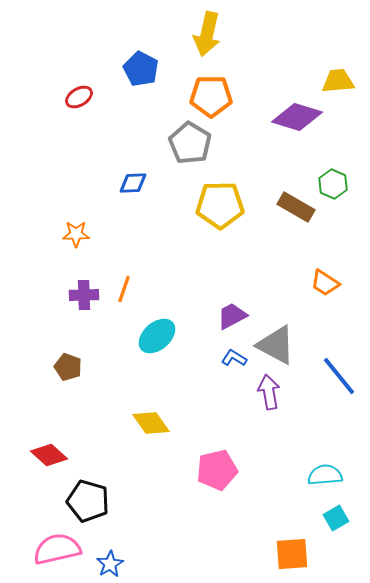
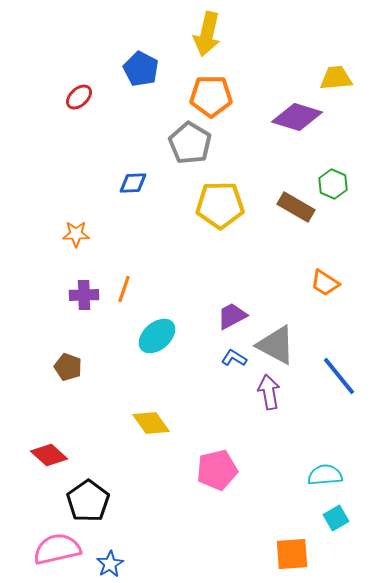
yellow trapezoid: moved 2 px left, 3 px up
red ellipse: rotated 12 degrees counterclockwise
black pentagon: rotated 21 degrees clockwise
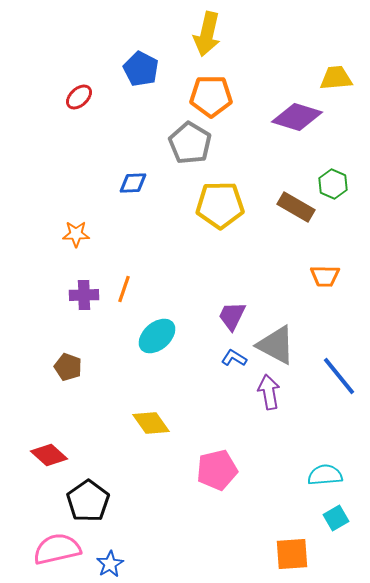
orange trapezoid: moved 7 px up; rotated 32 degrees counterclockwise
purple trapezoid: rotated 36 degrees counterclockwise
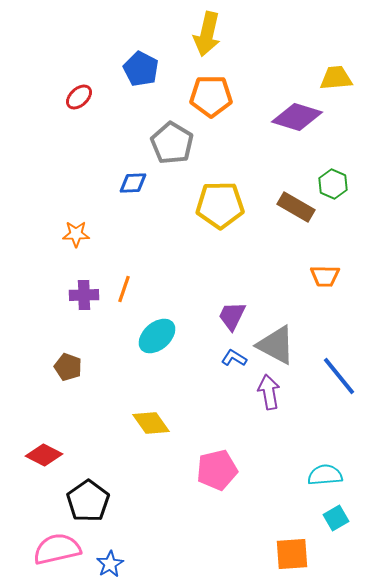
gray pentagon: moved 18 px left
red diamond: moved 5 px left; rotated 15 degrees counterclockwise
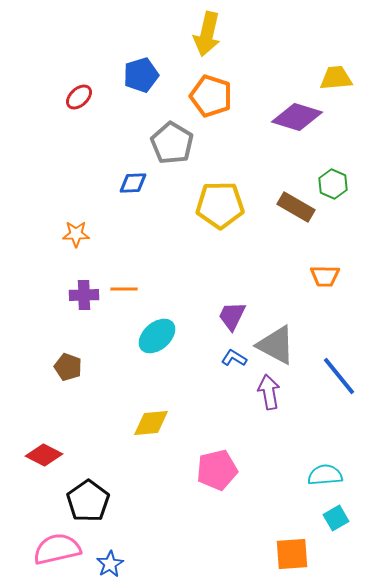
blue pentagon: moved 6 px down; rotated 28 degrees clockwise
orange pentagon: rotated 18 degrees clockwise
orange line: rotated 72 degrees clockwise
yellow diamond: rotated 60 degrees counterclockwise
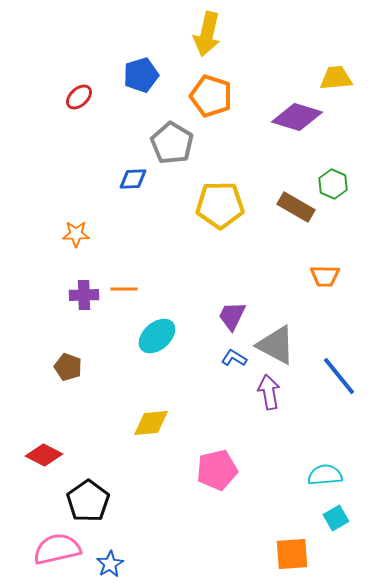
blue diamond: moved 4 px up
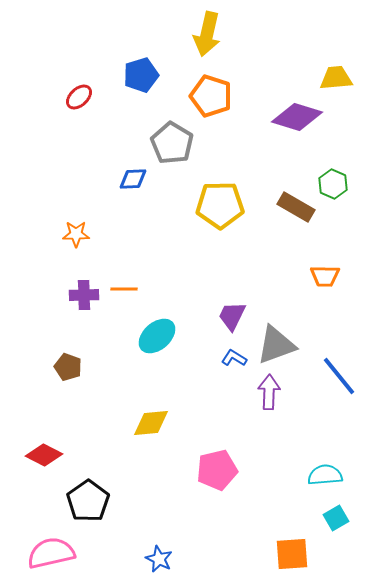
gray triangle: rotated 48 degrees counterclockwise
purple arrow: rotated 12 degrees clockwise
pink semicircle: moved 6 px left, 4 px down
blue star: moved 49 px right, 5 px up; rotated 16 degrees counterclockwise
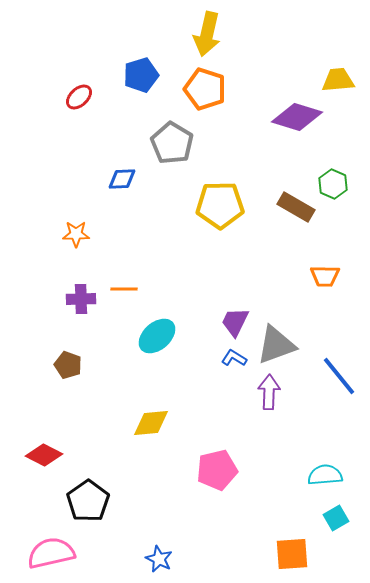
yellow trapezoid: moved 2 px right, 2 px down
orange pentagon: moved 6 px left, 7 px up
blue diamond: moved 11 px left
purple cross: moved 3 px left, 4 px down
purple trapezoid: moved 3 px right, 6 px down
brown pentagon: moved 2 px up
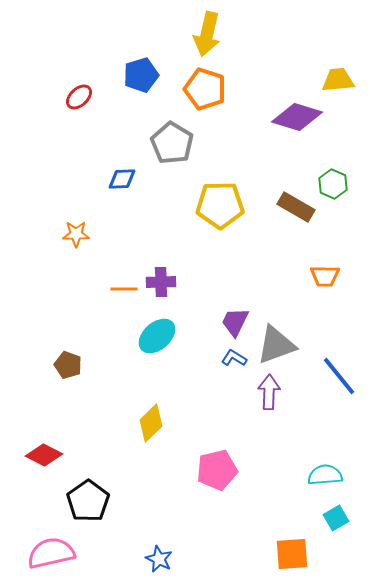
purple cross: moved 80 px right, 17 px up
yellow diamond: rotated 39 degrees counterclockwise
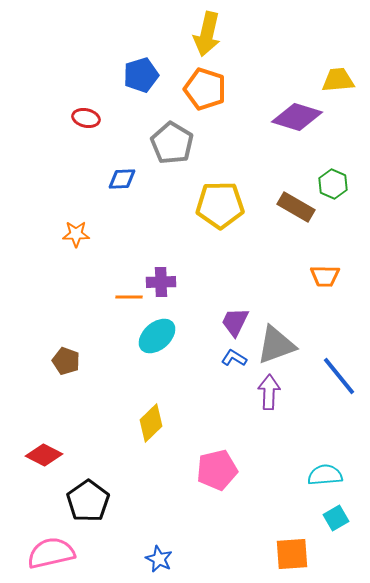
red ellipse: moved 7 px right, 21 px down; rotated 56 degrees clockwise
orange line: moved 5 px right, 8 px down
brown pentagon: moved 2 px left, 4 px up
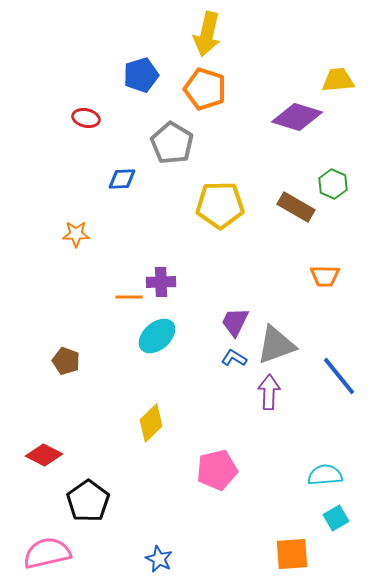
pink semicircle: moved 4 px left
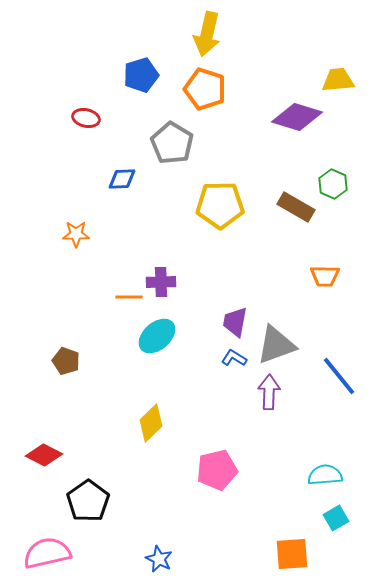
purple trapezoid: rotated 16 degrees counterclockwise
